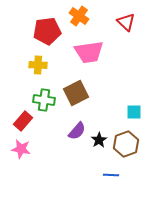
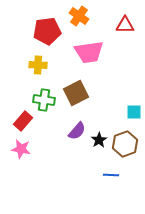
red triangle: moved 1 px left, 3 px down; rotated 42 degrees counterclockwise
brown hexagon: moved 1 px left
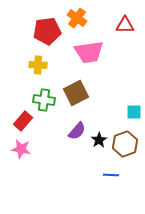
orange cross: moved 2 px left, 2 px down
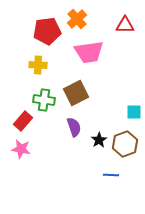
orange cross: moved 1 px down; rotated 12 degrees clockwise
purple semicircle: moved 3 px left, 4 px up; rotated 60 degrees counterclockwise
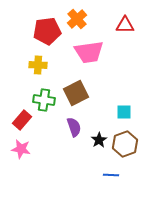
cyan square: moved 10 px left
red rectangle: moved 1 px left, 1 px up
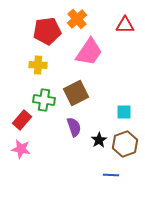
pink trapezoid: rotated 48 degrees counterclockwise
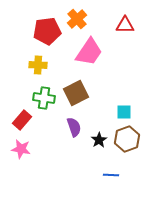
green cross: moved 2 px up
brown hexagon: moved 2 px right, 5 px up
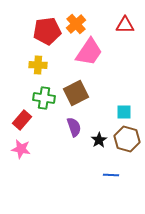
orange cross: moved 1 px left, 5 px down
brown hexagon: rotated 25 degrees counterclockwise
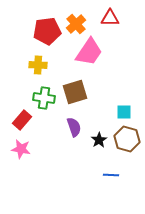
red triangle: moved 15 px left, 7 px up
brown square: moved 1 px left, 1 px up; rotated 10 degrees clockwise
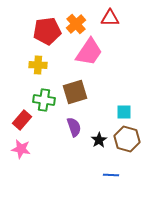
green cross: moved 2 px down
